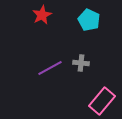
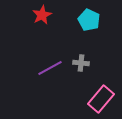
pink rectangle: moved 1 px left, 2 px up
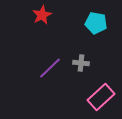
cyan pentagon: moved 7 px right, 3 px down; rotated 15 degrees counterclockwise
purple line: rotated 15 degrees counterclockwise
pink rectangle: moved 2 px up; rotated 8 degrees clockwise
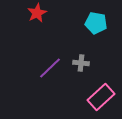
red star: moved 5 px left, 2 px up
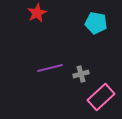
gray cross: moved 11 px down; rotated 21 degrees counterclockwise
purple line: rotated 30 degrees clockwise
